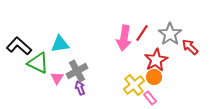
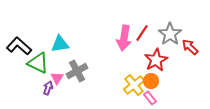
orange circle: moved 3 px left, 4 px down
purple arrow: moved 32 px left; rotated 40 degrees clockwise
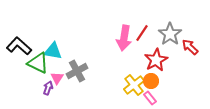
cyan triangle: moved 7 px left, 7 px down; rotated 18 degrees clockwise
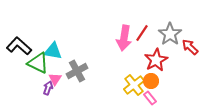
pink triangle: moved 2 px left, 1 px down
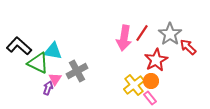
red arrow: moved 2 px left
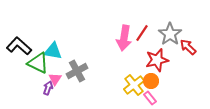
red star: moved 1 px right; rotated 15 degrees clockwise
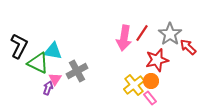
black L-shape: rotated 75 degrees clockwise
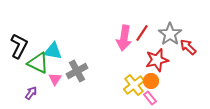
purple arrow: moved 17 px left, 5 px down; rotated 16 degrees clockwise
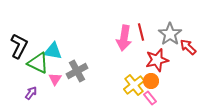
red line: moved 1 px left, 1 px up; rotated 48 degrees counterclockwise
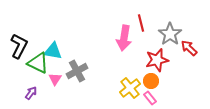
red line: moved 9 px up
red arrow: moved 1 px right, 1 px down
yellow cross: moved 4 px left, 3 px down
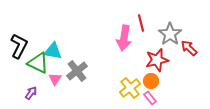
gray cross: rotated 10 degrees counterclockwise
